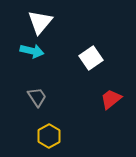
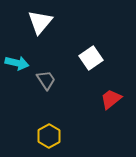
cyan arrow: moved 15 px left, 12 px down
gray trapezoid: moved 9 px right, 17 px up
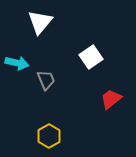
white square: moved 1 px up
gray trapezoid: rotated 10 degrees clockwise
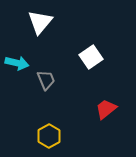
red trapezoid: moved 5 px left, 10 px down
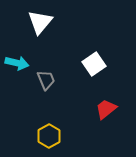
white square: moved 3 px right, 7 px down
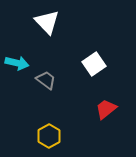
white triangle: moved 7 px right; rotated 24 degrees counterclockwise
gray trapezoid: rotated 30 degrees counterclockwise
